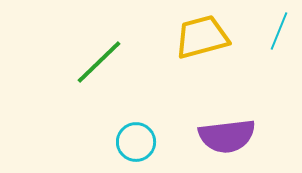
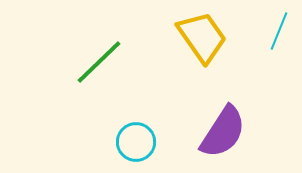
yellow trapezoid: rotated 70 degrees clockwise
purple semicircle: moved 4 px left, 4 px up; rotated 50 degrees counterclockwise
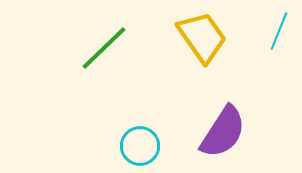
green line: moved 5 px right, 14 px up
cyan circle: moved 4 px right, 4 px down
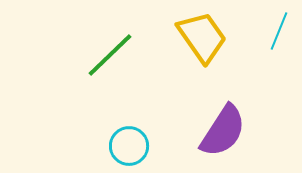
green line: moved 6 px right, 7 px down
purple semicircle: moved 1 px up
cyan circle: moved 11 px left
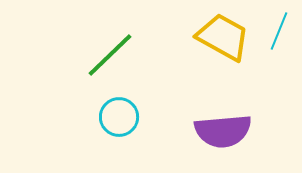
yellow trapezoid: moved 21 px right; rotated 26 degrees counterclockwise
purple semicircle: rotated 52 degrees clockwise
cyan circle: moved 10 px left, 29 px up
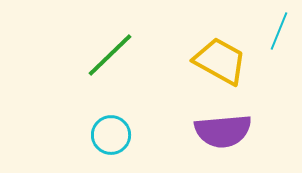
yellow trapezoid: moved 3 px left, 24 px down
cyan circle: moved 8 px left, 18 px down
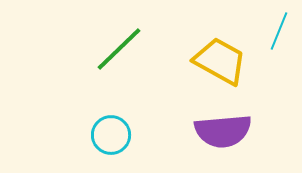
green line: moved 9 px right, 6 px up
